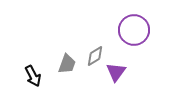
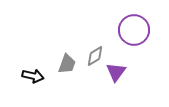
black arrow: rotated 50 degrees counterclockwise
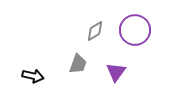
purple circle: moved 1 px right
gray diamond: moved 25 px up
gray trapezoid: moved 11 px right
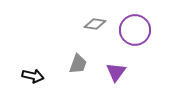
gray diamond: moved 7 px up; rotated 40 degrees clockwise
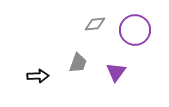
gray diamond: rotated 15 degrees counterclockwise
gray trapezoid: moved 1 px up
black arrow: moved 5 px right; rotated 15 degrees counterclockwise
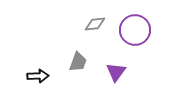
gray trapezoid: moved 1 px up
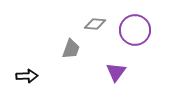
gray diamond: rotated 10 degrees clockwise
gray trapezoid: moved 7 px left, 13 px up
black arrow: moved 11 px left
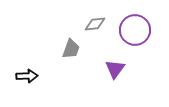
gray diamond: rotated 10 degrees counterclockwise
purple triangle: moved 1 px left, 3 px up
